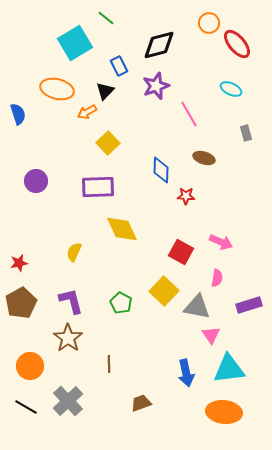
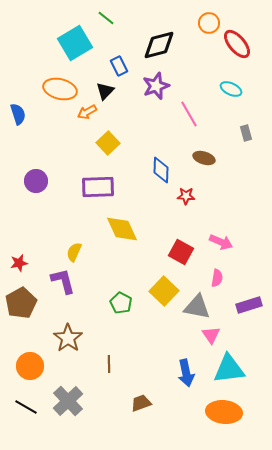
orange ellipse at (57, 89): moved 3 px right
purple L-shape at (71, 301): moved 8 px left, 20 px up
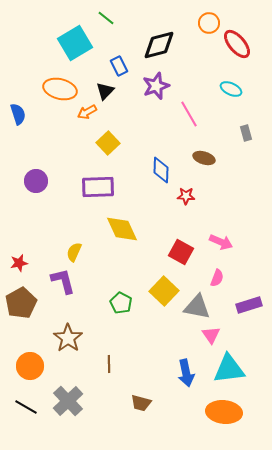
pink semicircle at (217, 278): rotated 12 degrees clockwise
brown trapezoid at (141, 403): rotated 145 degrees counterclockwise
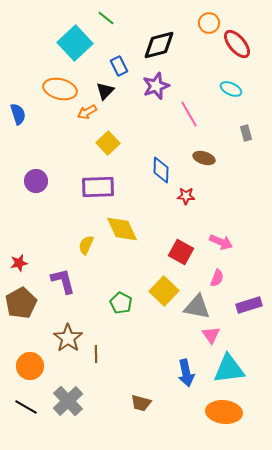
cyan square at (75, 43): rotated 12 degrees counterclockwise
yellow semicircle at (74, 252): moved 12 px right, 7 px up
brown line at (109, 364): moved 13 px left, 10 px up
